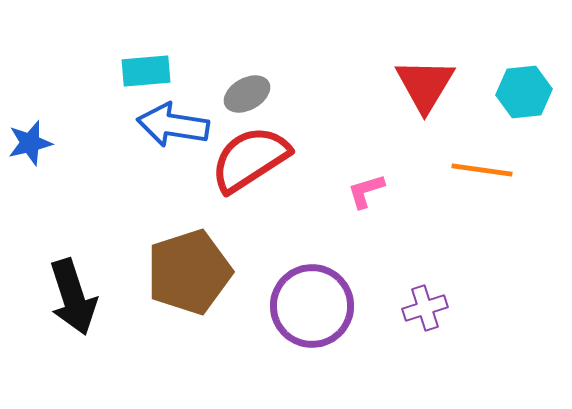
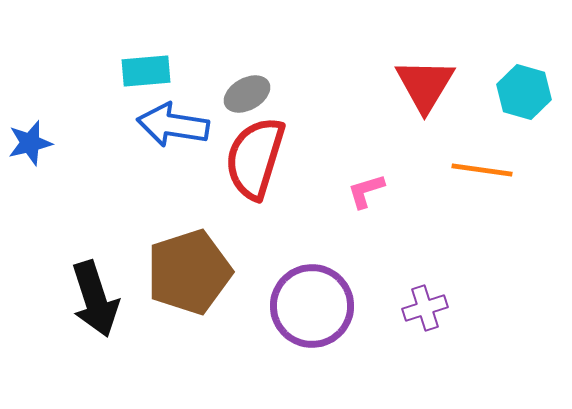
cyan hexagon: rotated 22 degrees clockwise
red semicircle: moved 5 px right, 1 px up; rotated 40 degrees counterclockwise
black arrow: moved 22 px right, 2 px down
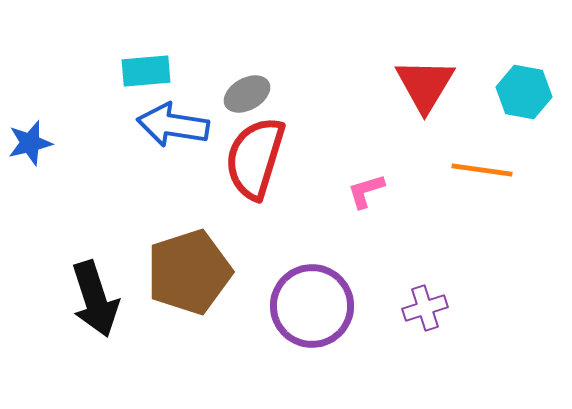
cyan hexagon: rotated 6 degrees counterclockwise
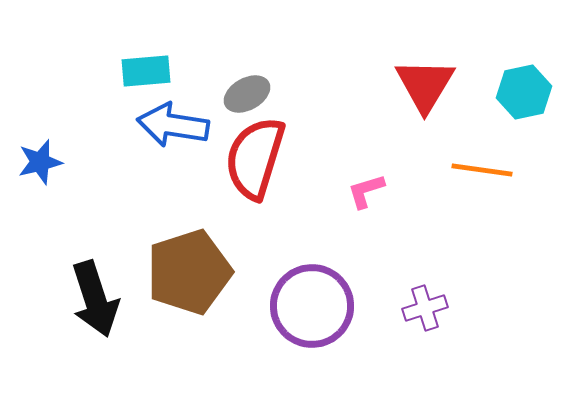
cyan hexagon: rotated 22 degrees counterclockwise
blue star: moved 10 px right, 19 px down
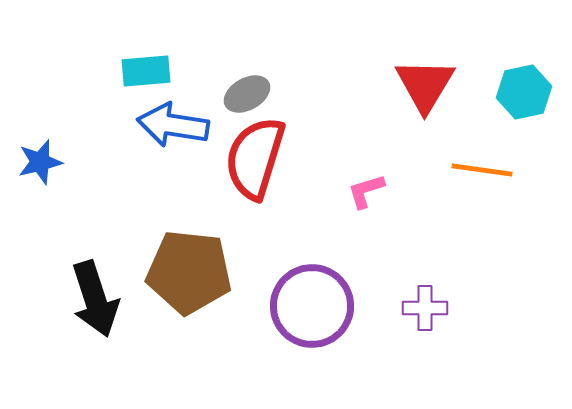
brown pentagon: rotated 24 degrees clockwise
purple cross: rotated 18 degrees clockwise
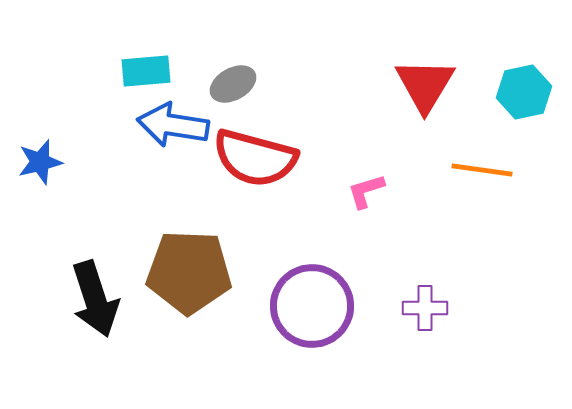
gray ellipse: moved 14 px left, 10 px up
red semicircle: rotated 92 degrees counterclockwise
brown pentagon: rotated 4 degrees counterclockwise
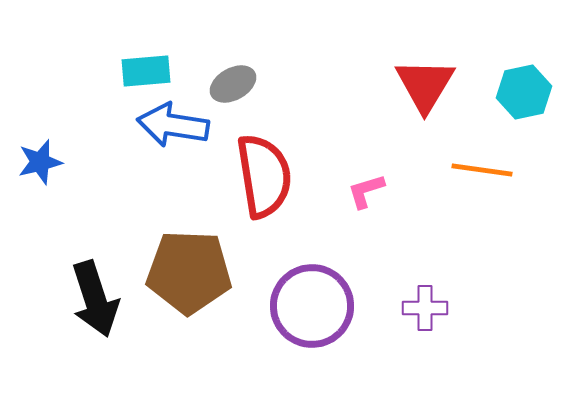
red semicircle: moved 9 px right, 18 px down; rotated 114 degrees counterclockwise
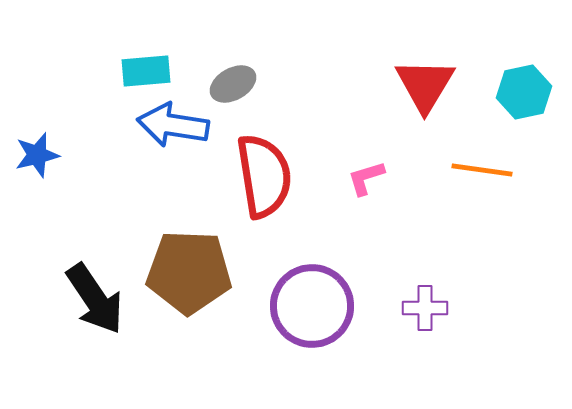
blue star: moved 3 px left, 7 px up
pink L-shape: moved 13 px up
black arrow: rotated 16 degrees counterclockwise
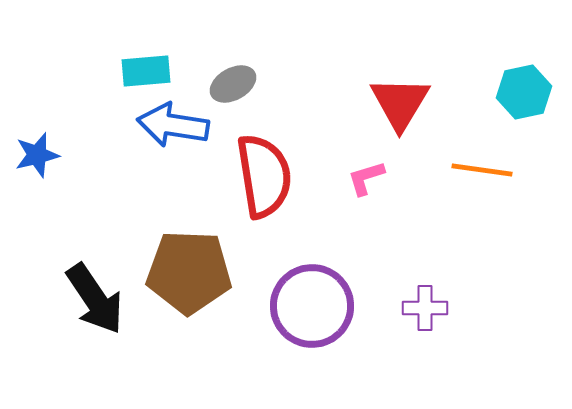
red triangle: moved 25 px left, 18 px down
